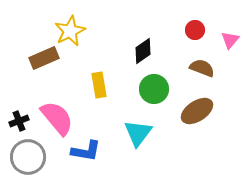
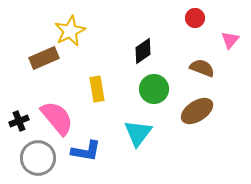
red circle: moved 12 px up
yellow rectangle: moved 2 px left, 4 px down
gray circle: moved 10 px right, 1 px down
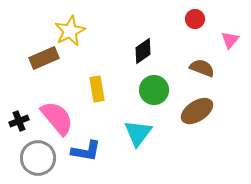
red circle: moved 1 px down
green circle: moved 1 px down
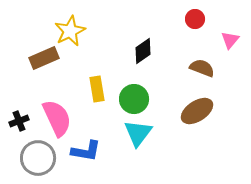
green circle: moved 20 px left, 9 px down
pink semicircle: rotated 15 degrees clockwise
